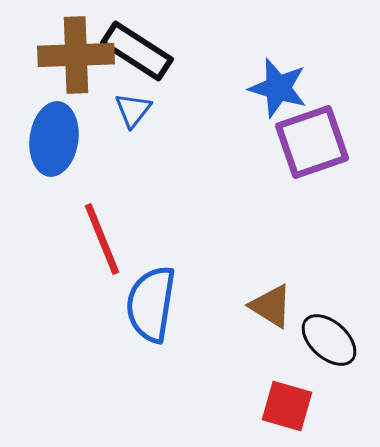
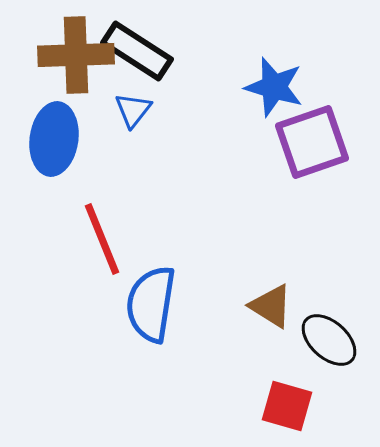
blue star: moved 4 px left, 1 px up
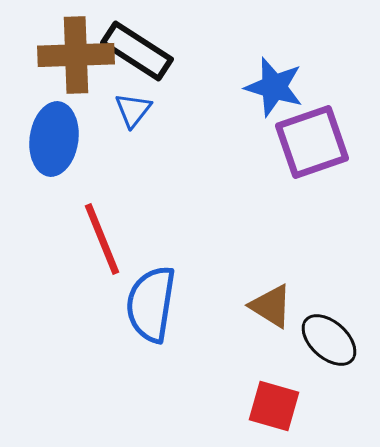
red square: moved 13 px left
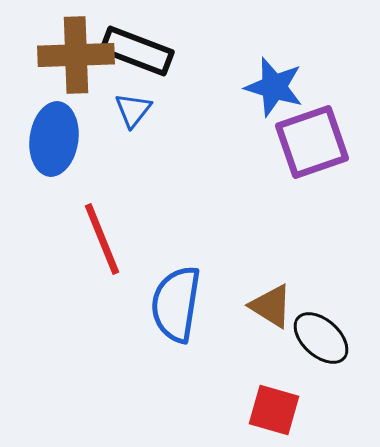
black rectangle: rotated 12 degrees counterclockwise
blue semicircle: moved 25 px right
black ellipse: moved 8 px left, 2 px up
red square: moved 4 px down
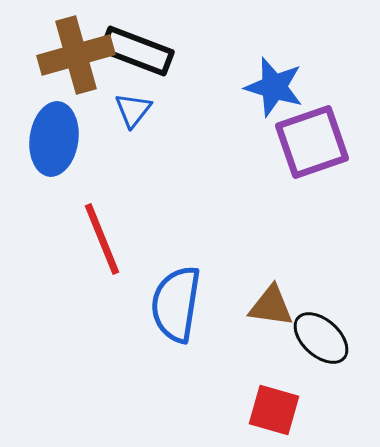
brown cross: rotated 14 degrees counterclockwise
brown triangle: rotated 24 degrees counterclockwise
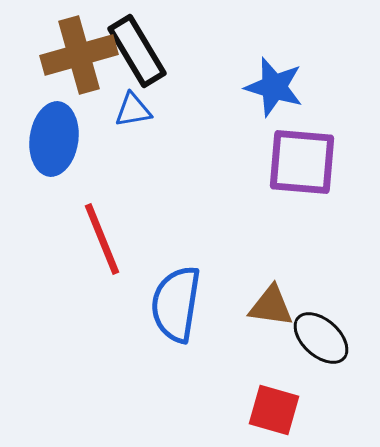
black rectangle: rotated 38 degrees clockwise
brown cross: moved 3 px right
blue triangle: rotated 42 degrees clockwise
purple square: moved 10 px left, 20 px down; rotated 24 degrees clockwise
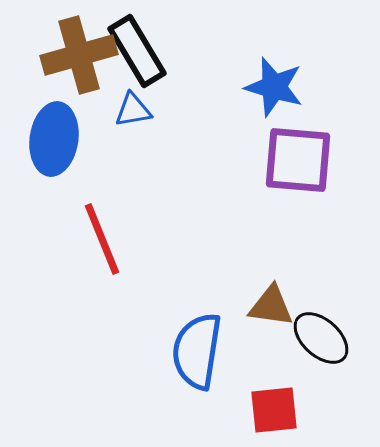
purple square: moved 4 px left, 2 px up
blue semicircle: moved 21 px right, 47 px down
red square: rotated 22 degrees counterclockwise
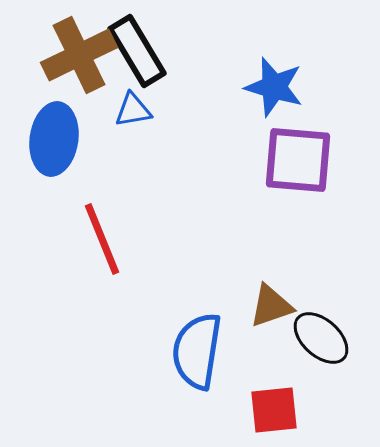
brown cross: rotated 10 degrees counterclockwise
brown triangle: rotated 27 degrees counterclockwise
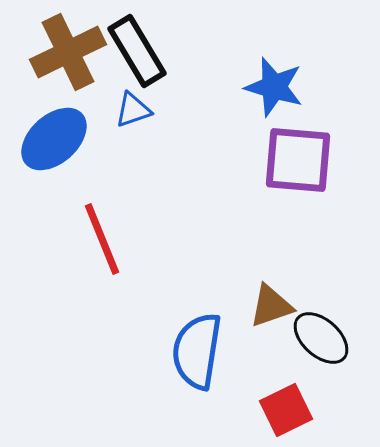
brown cross: moved 11 px left, 3 px up
blue triangle: rotated 9 degrees counterclockwise
blue ellipse: rotated 40 degrees clockwise
red square: moved 12 px right; rotated 20 degrees counterclockwise
